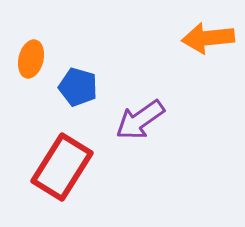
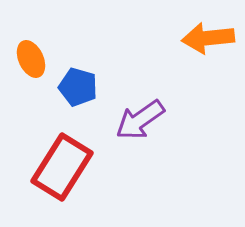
orange ellipse: rotated 39 degrees counterclockwise
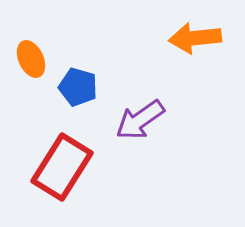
orange arrow: moved 13 px left
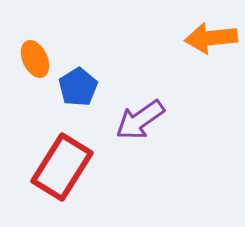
orange arrow: moved 16 px right
orange ellipse: moved 4 px right
blue pentagon: rotated 24 degrees clockwise
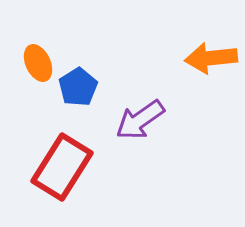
orange arrow: moved 20 px down
orange ellipse: moved 3 px right, 4 px down
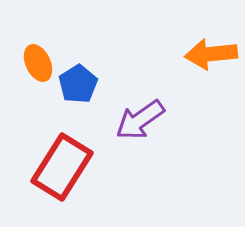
orange arrow: moved 4 px up
blue pentagon: moved 3 px up
